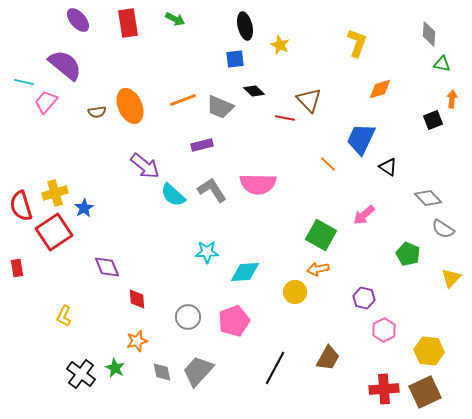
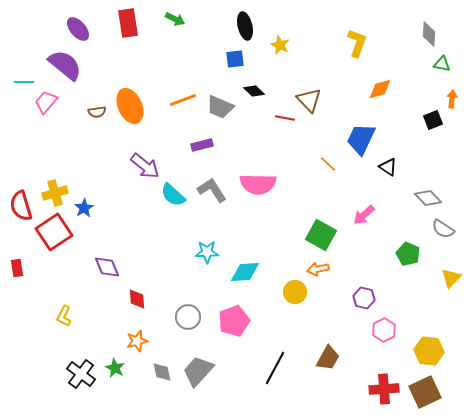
purple ellipse at (78, 20): moved 9 px down
cyan line at (24, 82): rotated 12 degrees counterclockwise
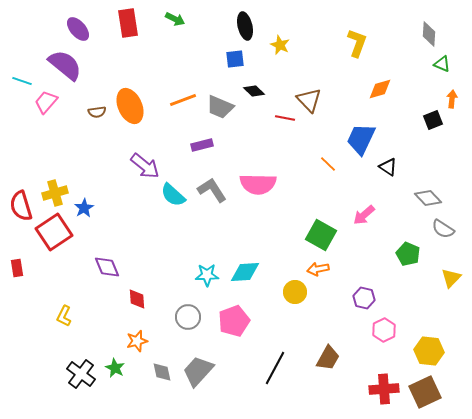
green triangle at (442, 64): rotated 12 degrees clockwise
cyan line at (24, 82): moved 2 px left, 1 px up; rotated 18 degrees clockwise
cyan star at (207, 252): moved 23 px down
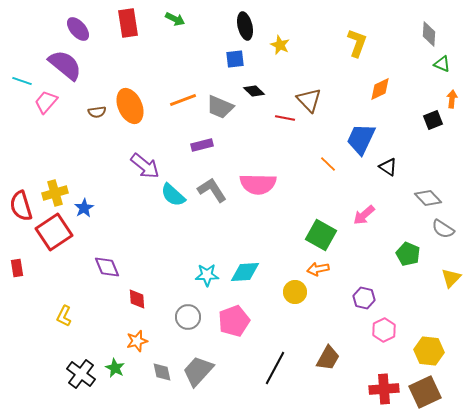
orange diamond at (380, 89): rotated 10 degrees counterclockwise
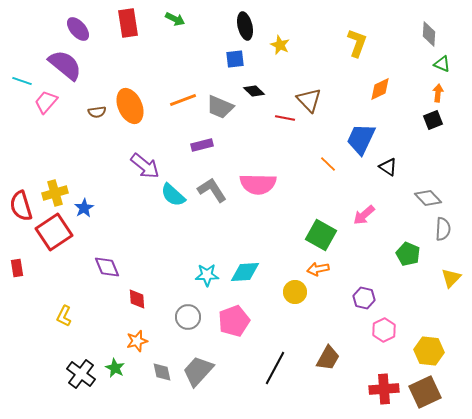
orange arrow at (452, 99): moved 14 px left, 6 px up
gray semicircle at (443, 229): rotated 120 degrees counterclockwise
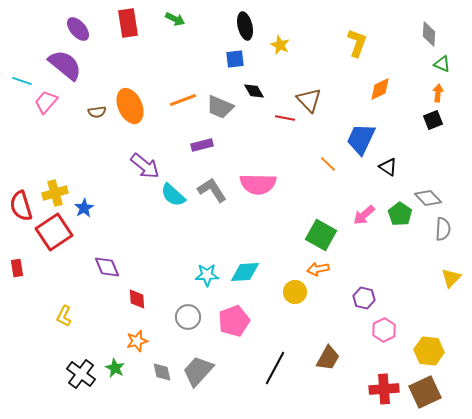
black diamond at (254, 91): rotated 15 degrees clockwise
green pentagon at (408, 254): moved 8 px left, 40 px up; rotated 10 degrees clockwise
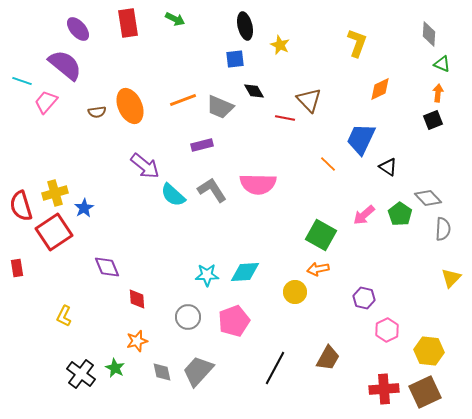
pink hexagon at (384, 330): moved 3 px right
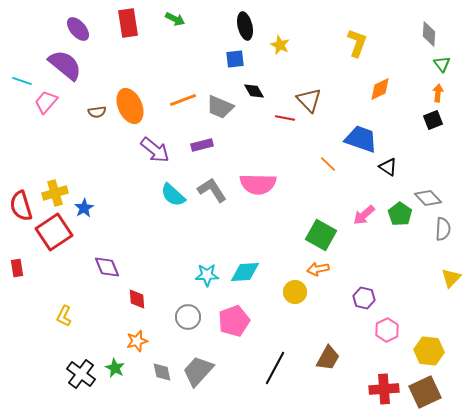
green triangle at (442, 64): rotated 30 degrees clockwise
blue trapezoid at (361, 139): rotated 84 degrees clockwise
purple arrow at (145, 166): moved 10 px right, 16 px up
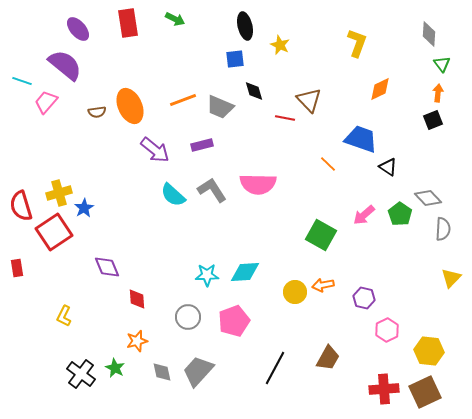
black diamond at (254, 91): rotated 15 degrees clockwise
yellow cross at (55, 193): moved 4 px right
orange arrow at (318, 269): moved 5 px right, 16 px down
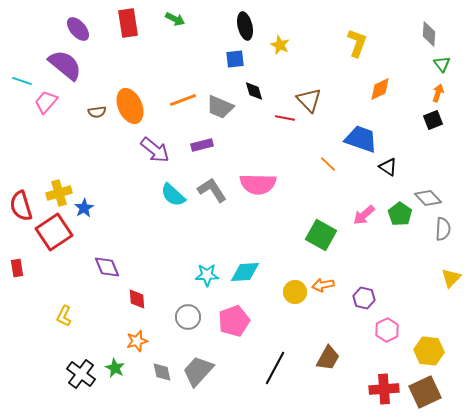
orange arrow at (438, 93): rotated 12 degrees clockwise
